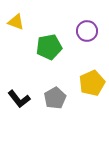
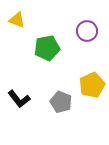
yellow triangle: moved 1 px right, 2 px up
green pentagon: moved 2 px left, 1 px down
yellow pentagon: moved 2 px down
gray pentagon: moved 6 px right, 4 px down; rotated 20 degrees counterclockwise
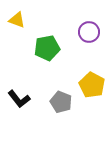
purple circle: moved 2 px right, 1 px down
yellow pentagon: rotated 20 degrees counterclockwise
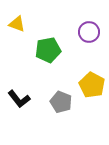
yellow triangle: moved 4 px down
green pentagon: moved 1 px right, 2 px down
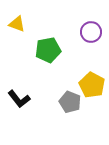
purple circle: moved 2 px right
gray pentagon: moved 9 px right
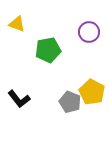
purple circle: moved 2 px left
yellow pentagon: moved 7 px down
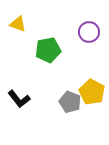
yellow triangle: moved 1 px right
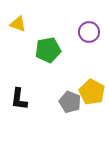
black L-shape: rotated 45 degrees clockwise
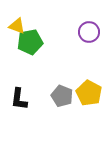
yellow triangle: moved 1 px left, 2 px down
green pentagon: moved 18 px left, 8 px up
yellow pentagon: moved 3 px left, 1 px down
gray pentagon: moved 8 px left, 6 px up
